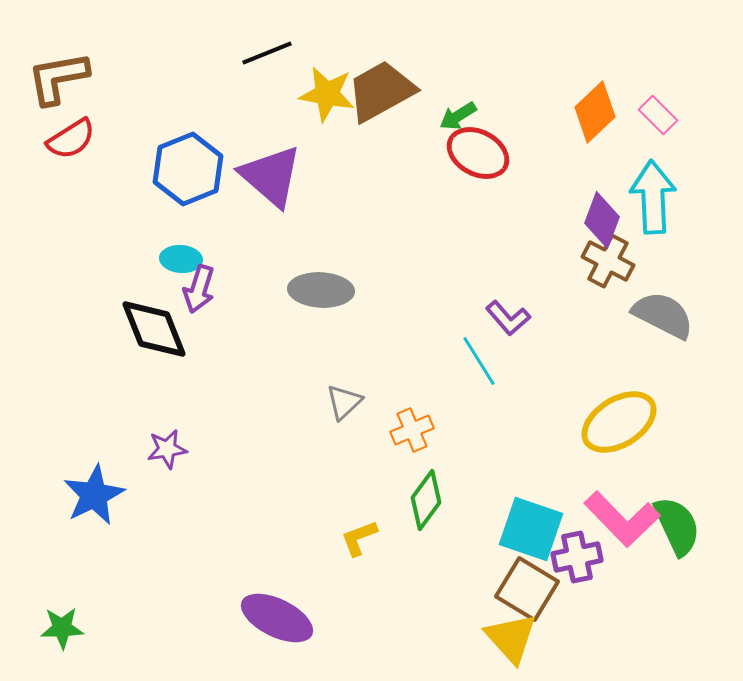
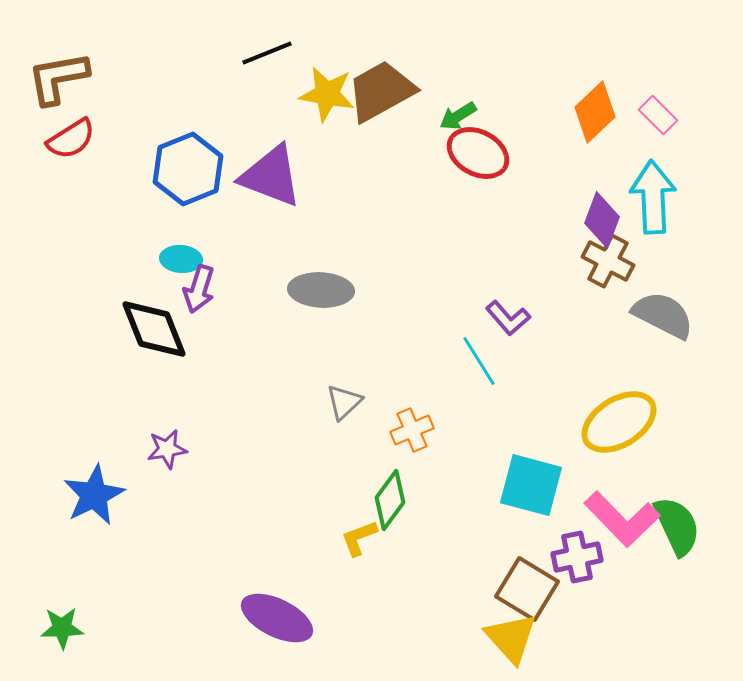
purple triangle: rotated 20 degrees counterclockwise
green diamond: moved 36 px left
cyan square: moved 44 px up; rotated 4 degrees counterclockwise
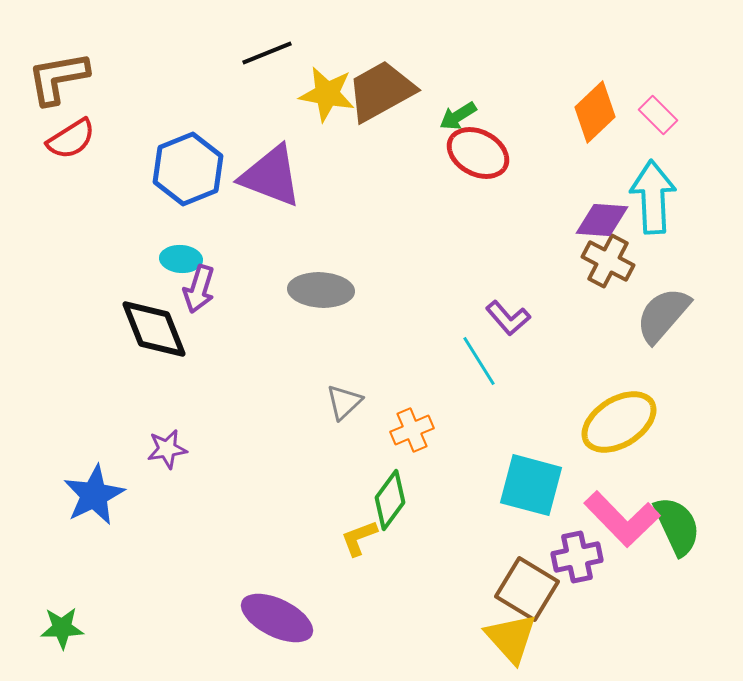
purple diamond: rotated 74 degrees clockwise
gray semicircle: rotated 76 degrees counterclockwise
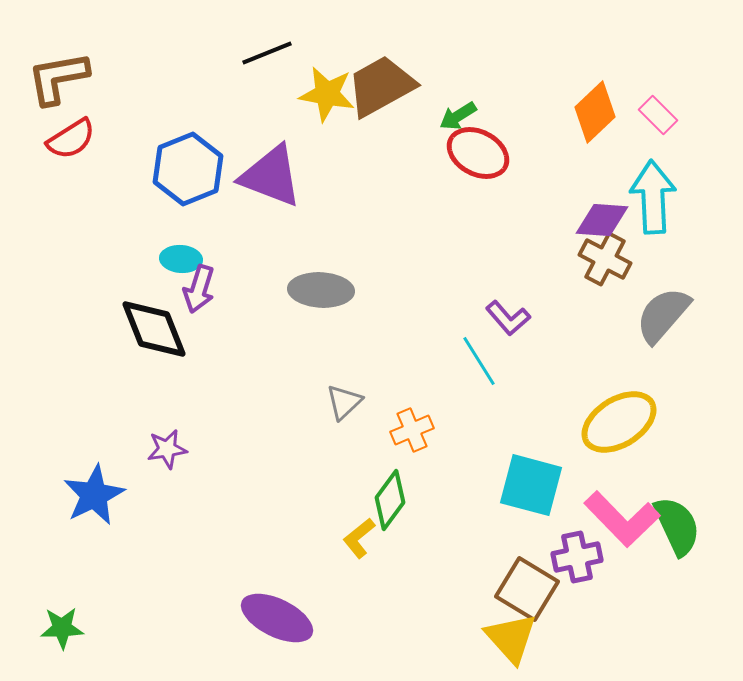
brown trapezoid: moved 5 px up
brown cross: moved 3 px left, 2 px up
yellow L-shape: rotated 18 degrees counterclockwise
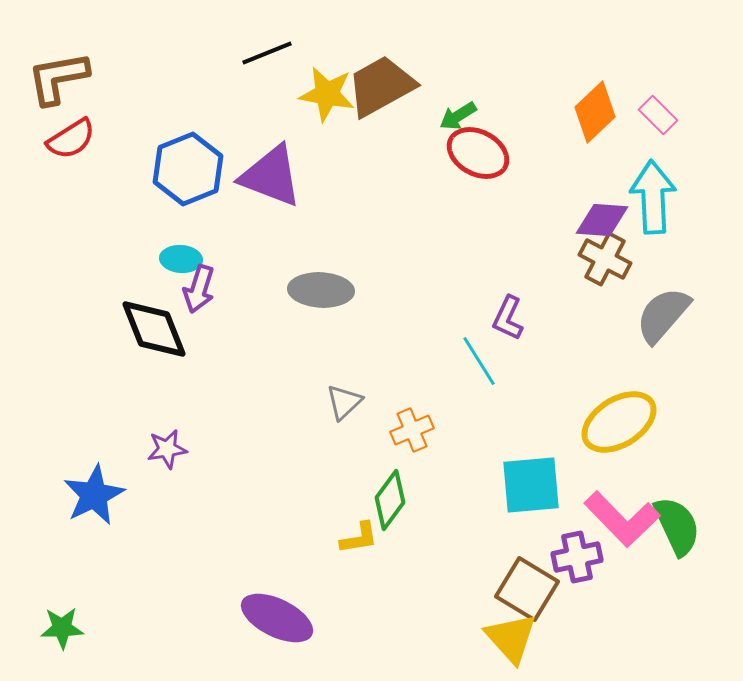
purple L-shape: rotated 66 degrees clockwise
cyan square: rotated 20 degrees counterclockwise
yellow L-shape: rotated 150 degrees counterclockwise
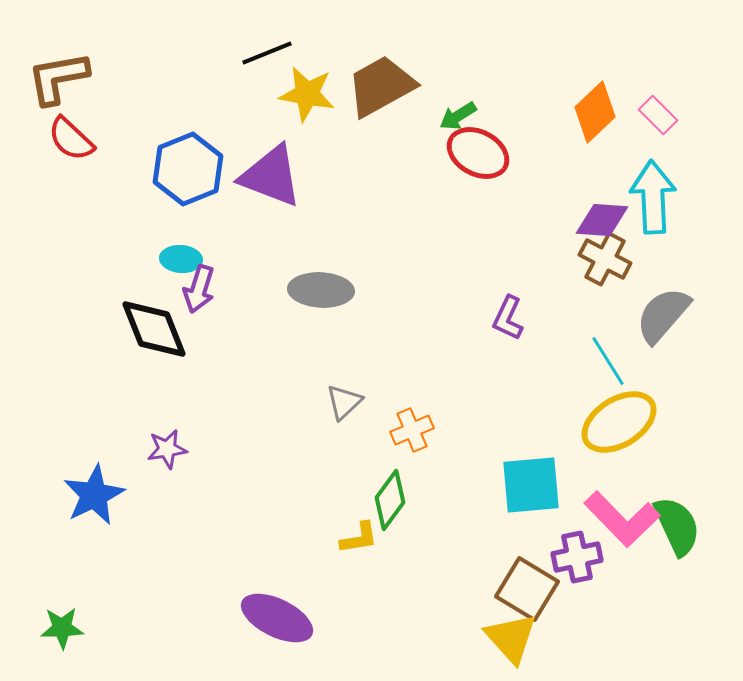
yellow star: moved 20 px left
red semicircle: rotated 75 degrees clockwise
cyan line: moved 129 px right
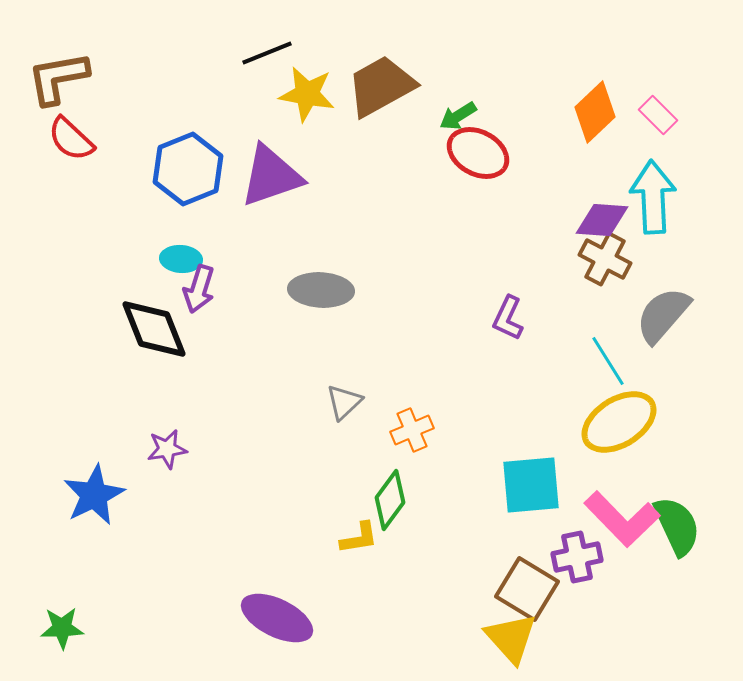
purple triangle: rotated 40 degrees counterclockwise
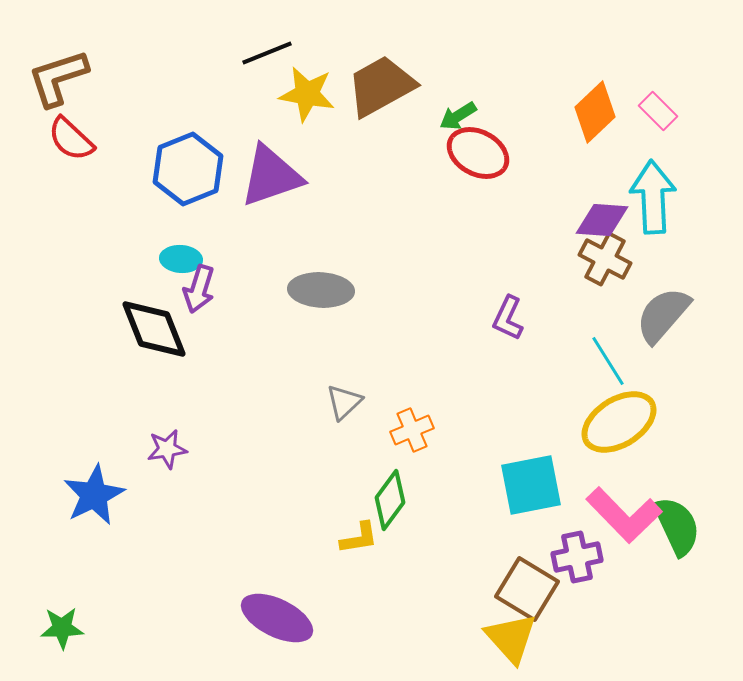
brown L-shape: rotated 8 degrees counterclockwise
pink rectangle: moved 4 px up
cyan square: rotated 6 degrees counterclockwise
pink L-shape: moved 2 px right, 4 px up
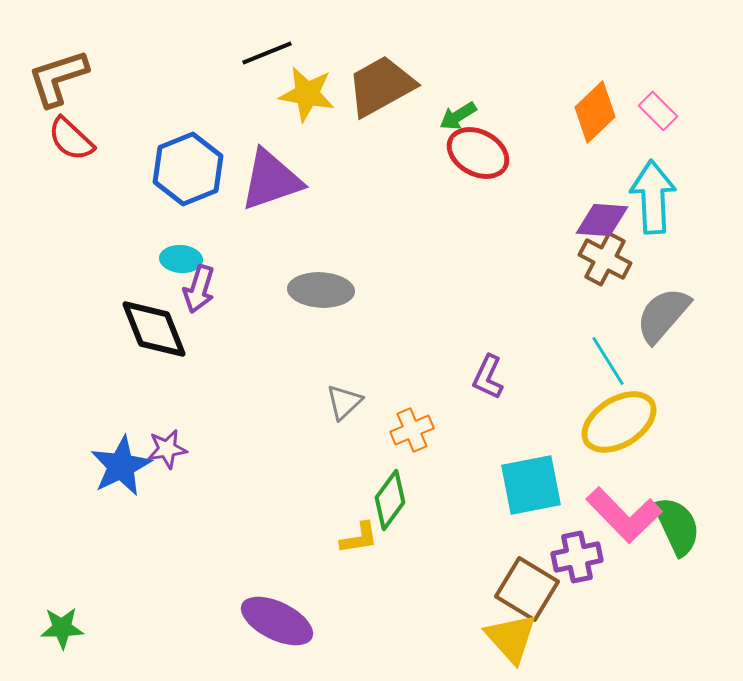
purple triangle: moved 4 px down
purple L-shape: moved 20 px left, 59 px down
blue star: moved 27 px right, 29 px up
purple ellipse: moved 3 px down
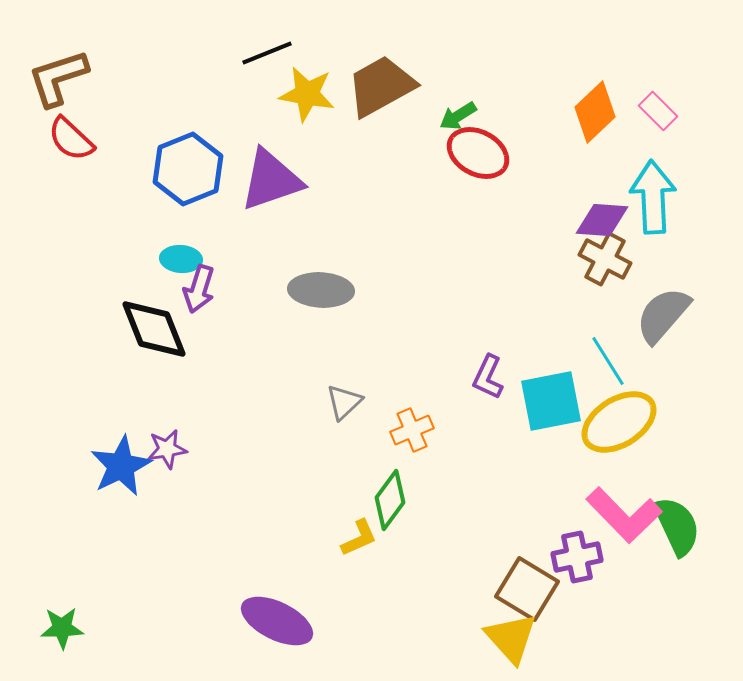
cyan square: moved 20 px right, 84 px up
yellow L-shape: rotated 15 degrees counterclockwise
